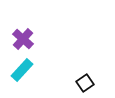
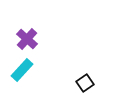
purple cross: moved 4 px right
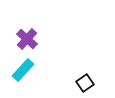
cyan rectangle: moved 1 px right
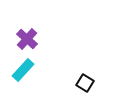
black square: rotated 24 degrees counterclockwise
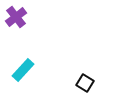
purple cross: moved 11 px left, 22 px up; rotated 10 degrees clockwise
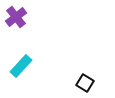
cyan rectangle: moved 2 px left, 4 px up
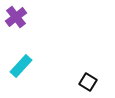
black square: moved 3 px right, 1 px up
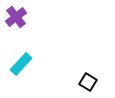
cyan rectangle: moved 2 px up
